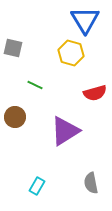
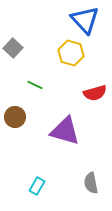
blue triangle: rotated 12 degrees counterclockwise
gray square: rotated 30 degrees clockwise
purple triangle: rotated 48 degrees clockwise
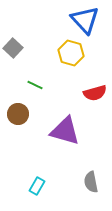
brown circle: moved 3 px right, 3 px up
gray semicircle: moved 1 px up
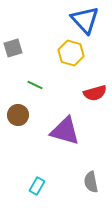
gray square: rotated 30 degrees clockwise
brown circle: moved 1 px down
